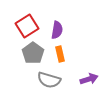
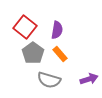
red square: moved 2 px left, 1 px down; rotated 20 degrees counterclockwise
orange rectangle: rotated 28 degrees counterclockwise
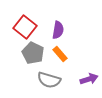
purple semicircle: moved 1 px right
gray pentagon: rotated 10 degrees counterclockwise
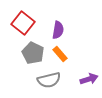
red square: moved 2 px left, 4 px up
gray semicircle: rotated 30 degrees counterclockwise
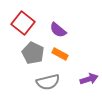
purple semicircle: rotated 120 degrees clockwise
orange rectangle: rotated 21 degrees counterclockwise
gray semicircle: moved 1 px left, 2 px down
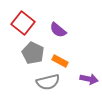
orange rectangle: moved 7 px down
purple arrow: rotated 30 degrees clockwise
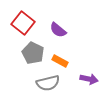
gray semicircle: moved 1 px down
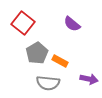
purple semicircle: moved 14 px right, 6 px up
gray pentagon: moved 4 px right; rotated 15 degrees clockwise
gray semicircle: rotated 20 degrees clockwise
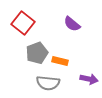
gray pentagon: rotated 10 degrees clockwise
orange rectangle: rotated 14 degrees counterclockwise
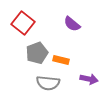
orange rectangle: moved 1 px right, 1 px up
